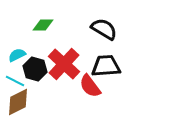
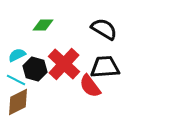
black trapezoid: moved 1 px left, 1 px down
cyan line: moved 1 px right, 1 px up
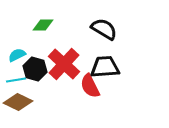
cyan line: rotated 36 degrees counterclockwise
red semicircle: rotated 10 degrees clockwise
brown diamond: rotated 52 degrees clockwise
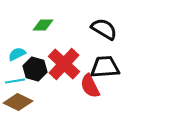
cyan semicircle: moved 1 px up
cyan line: moved 1 px left, 1 px down
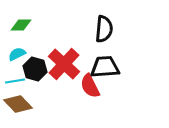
green diamond: moved 22 px left
black semicircle: rotated 64 degrees clockwise
brown diamond: moved 2 px down; rotated 20 degrees clockwise
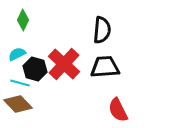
green diamond: moved 2 px right, 5 px up; rotated 65 degrees counterclockwise
black semicircle: moved 2 px left, 1 px down
cyan line: moved 5 px right, 2 px down; rotated 24 degrees clockwise
red semicircle: moved 28 px right, 24 px down
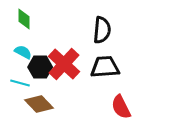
green diamond: moved 1 px right, 1 px up; rotated 25 degrees counterclockwise
cyan semicircle: moved 6 px right, 2 px up; rotated 54 degrees clockwise
black hexagon: moved 5 px right, 2 px up; rotated 15 degrees counterclockwise
brown diamond: moved 21 px right
red semicircle: moved 3 px right, 3 px up
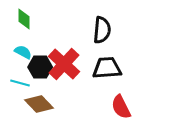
black trapezoid: moved 2 px right, 1 px down
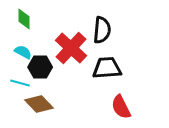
red cross: moved 7 px right, 16 px up
